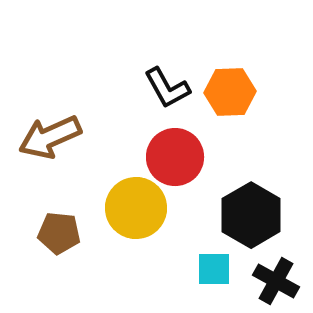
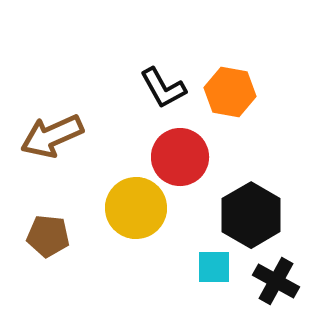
black L-shape: moved 4 px left
orange hexagon: rotated 12 degrees clockwise
brown arrow: moved 2 px right, 1 px up
red circle: moved 5 px right
brown pentagon: moved 11 px left, 3 px down
cyan square: moved 2 px up
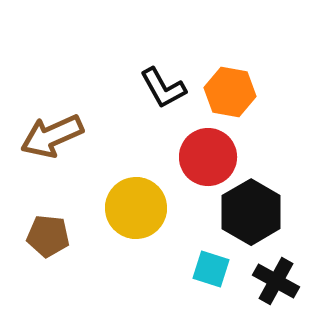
red circle: moved 28 px right
black hexagon: moved 3 px up
cyan square: moved 3 px left, 2 px down; rotated 18 degrees clockwise
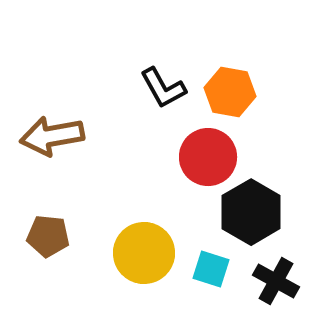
brown arrow: rotated 14 degrees clockwise
yellow circle: moved 8 px right, 45 px down
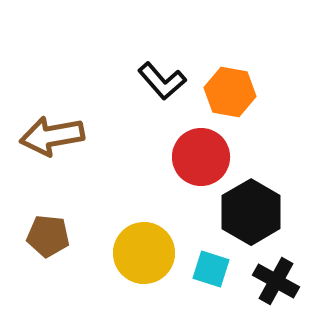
black L-shape: moved 1 px left, 7 px up; rotated 12 degrees counterclockwise
red circle: moved 7 px left
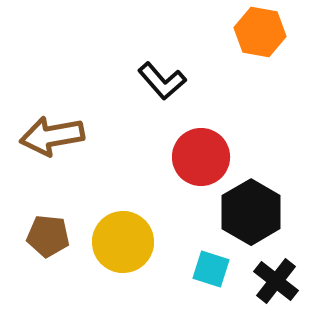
orange hexagon: moved 30 px right, 60 px up
yellow circle: moved 21 px left, 11 px up
black cross: rotated 9 degrees clockwise
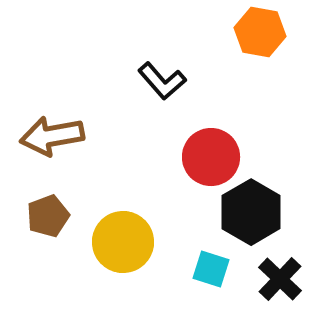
red circle: moved 10 px right
brown pentagon: moved 20 px up; rotated 27 degrees counterclockwise
black cross: moved 4 px right, 2 px up; rotated 6 degrees clockwise
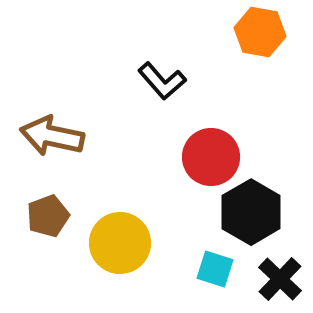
brown arrow: rotated 22 degrees clockwise
yellow circle: moved 3 px left, 1 px down
cyan square: moved 4 px right
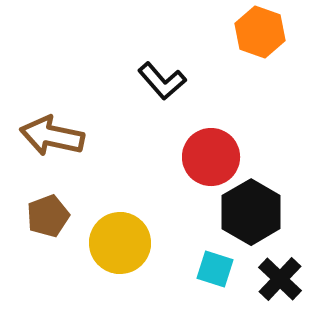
orange hexagon: rotated 9 degrees clockwise
